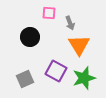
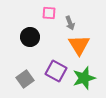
gray square: rotated 12 degrees counterclockwise
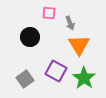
green star: rotated 20 degrees counterclockwise
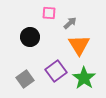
gray arrow: rotated 112 degrees counterclockwise
purple square: rotated 25 degrees clockwise
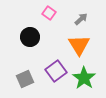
pink square: rotated 32 degrees clockwise
gray arrow: moved 11 px right, 4 px up
gray square: rotated 12 degrees clockwise
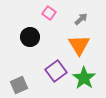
gray square: moved 6 px left, 6 px down
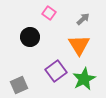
gray arrow: moved 2 px right
green star: moved 1 px down; rotated 10 degrees clockwise
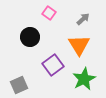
purple square: moved 3 px left, 6 px up
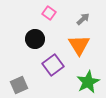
black circle: moved 5 px right, 2 px down
green star: moved 4 px right, 3 px down
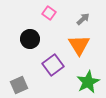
black circle: moved 5 px left
